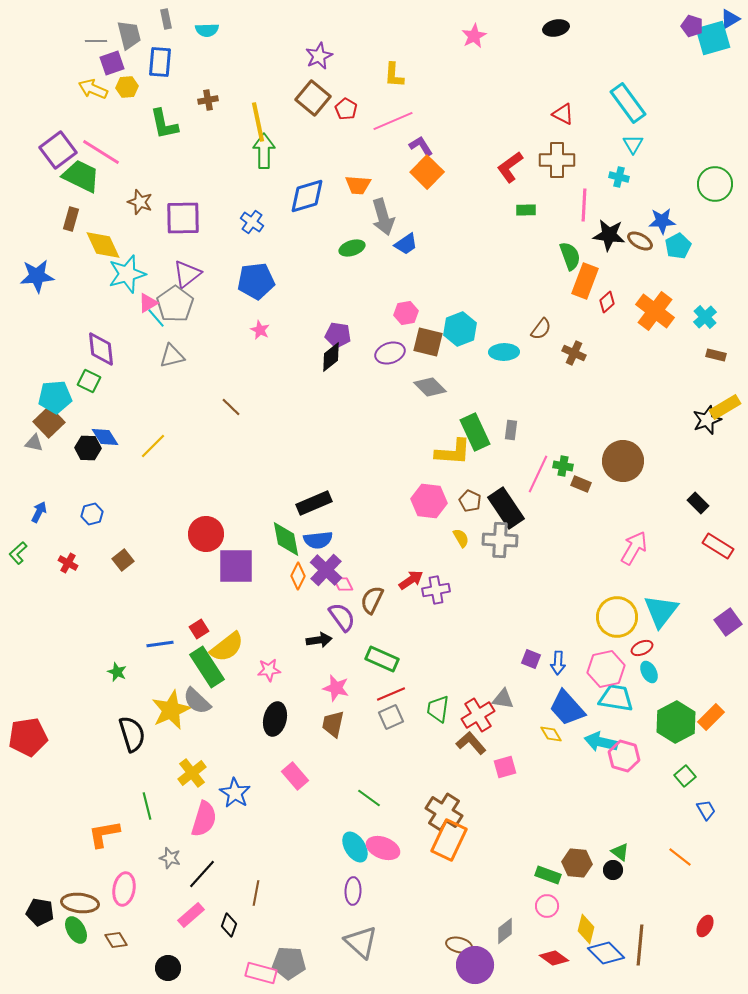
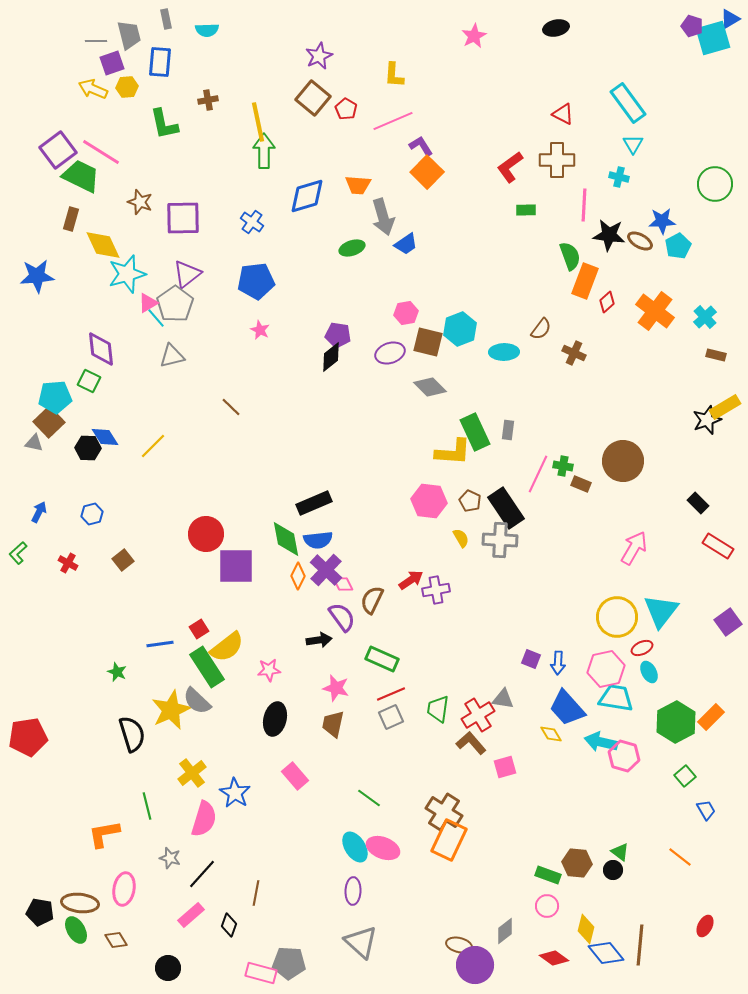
gray rectangle at (511, 430): moved 3 px left
blue diamond at (606, 953): rotated 6 degrees clockwise
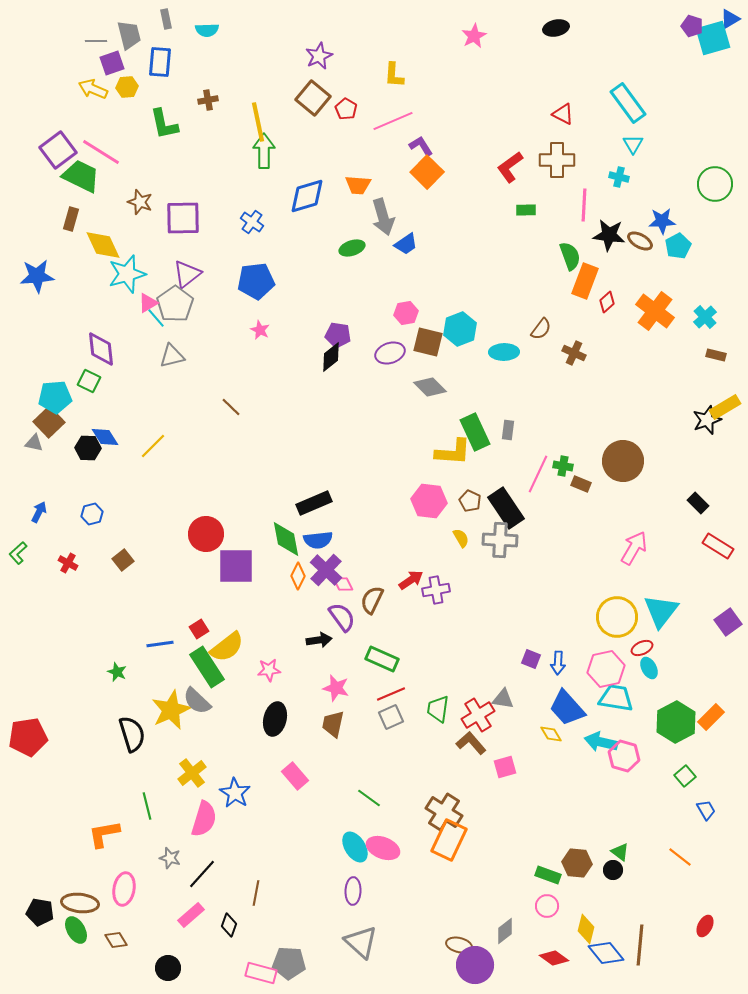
cyan ellipse at (649, 672): moved 4 px up
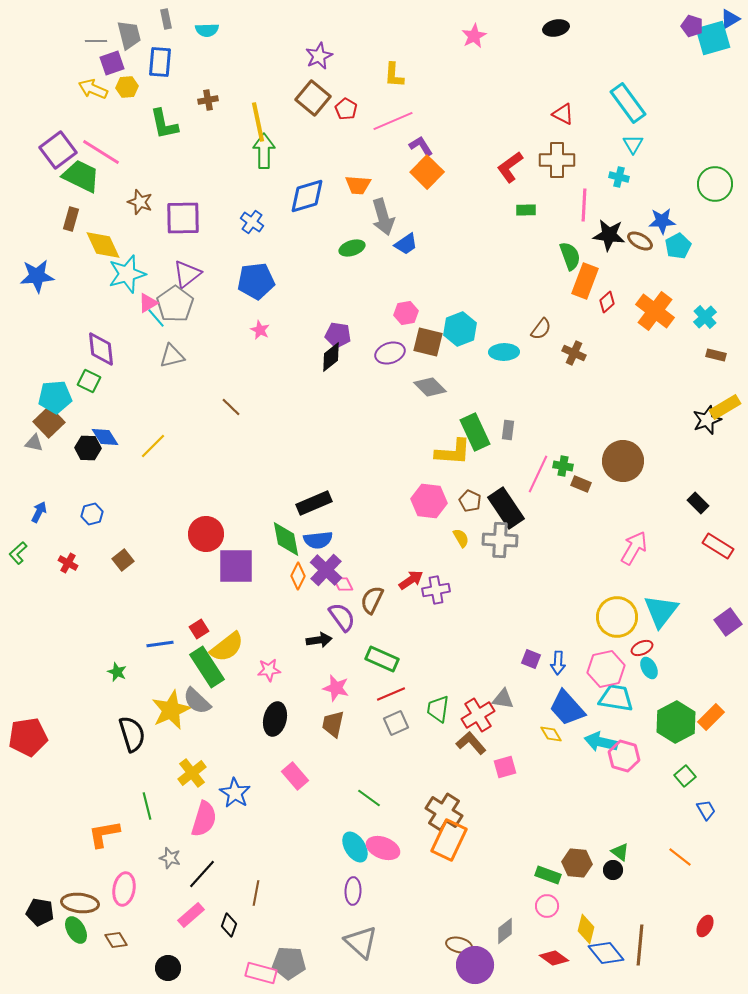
gray square at (391, 717): moved 5 px right, 6 px down
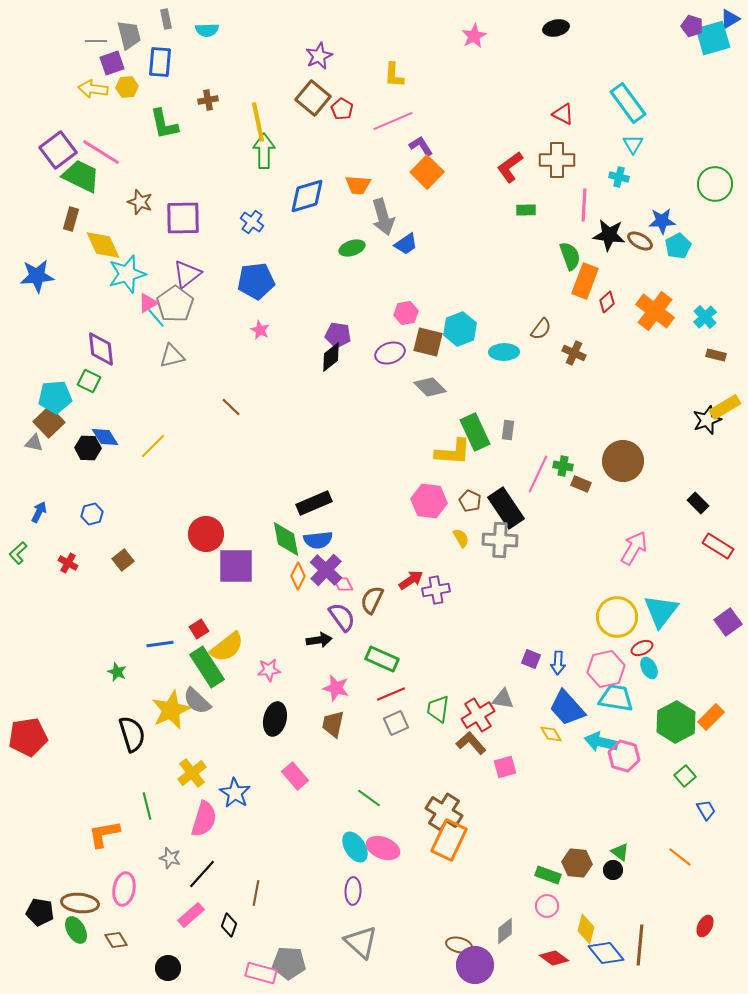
yellow arrow at (93, 89): rotated 16 degrees counterclockwise
red pentagon at (346, 109): moved 4 px left
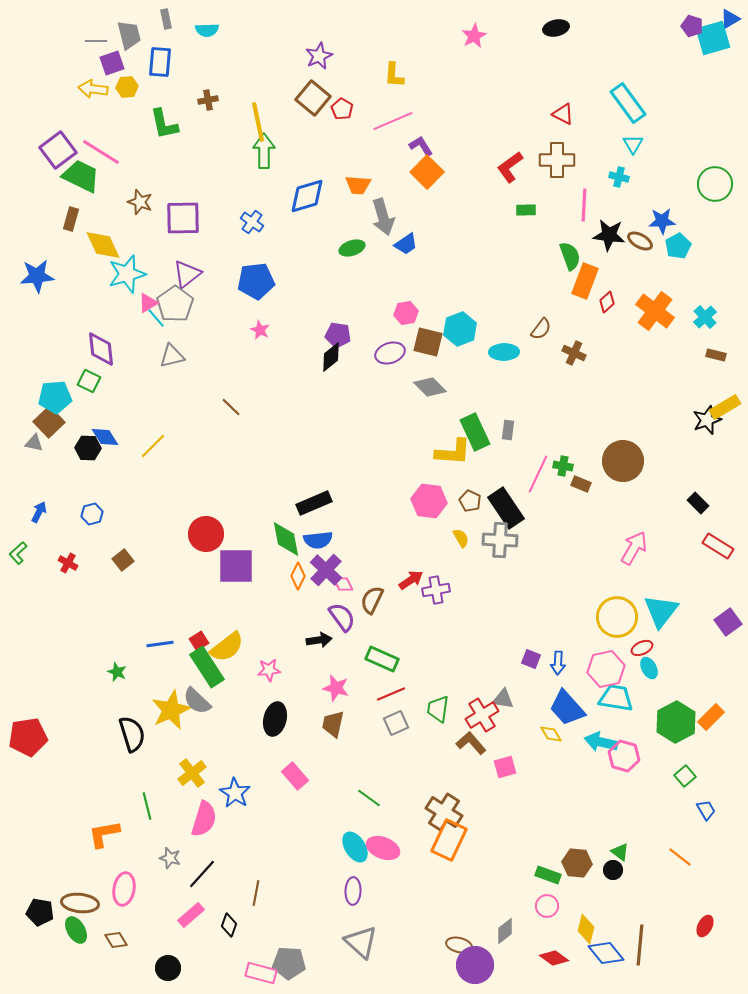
red square at (199, 629): moved 12 px down
red cross at (478, 715): moved 4 px right
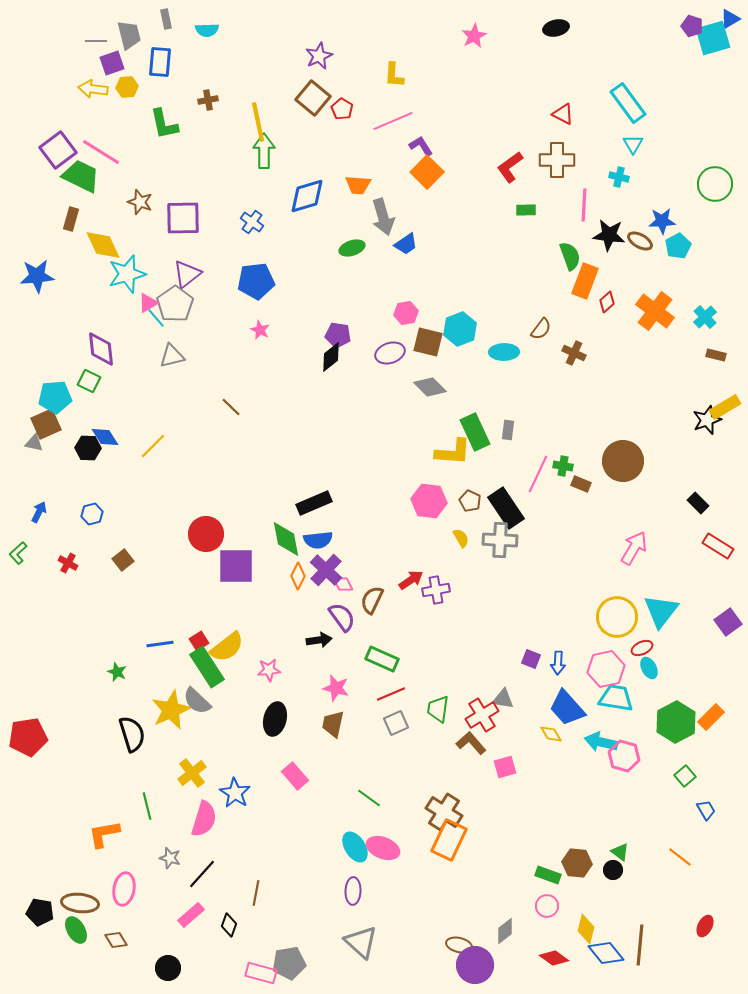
brown square at (49, 422): moved 3 px left, 2 px down; rotated 20 degrees clockwise
gray pentagon at (289, 963): rotated 12 degrees counterclockwise
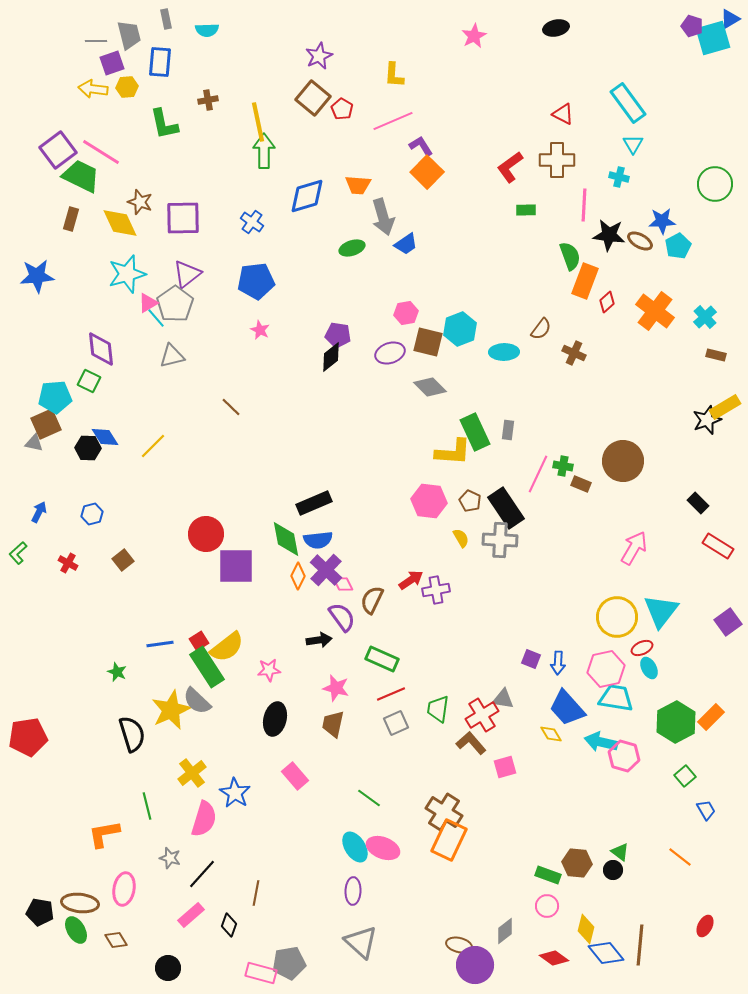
yellow diamond at (103, 245): moved 17 px right, 22 px up
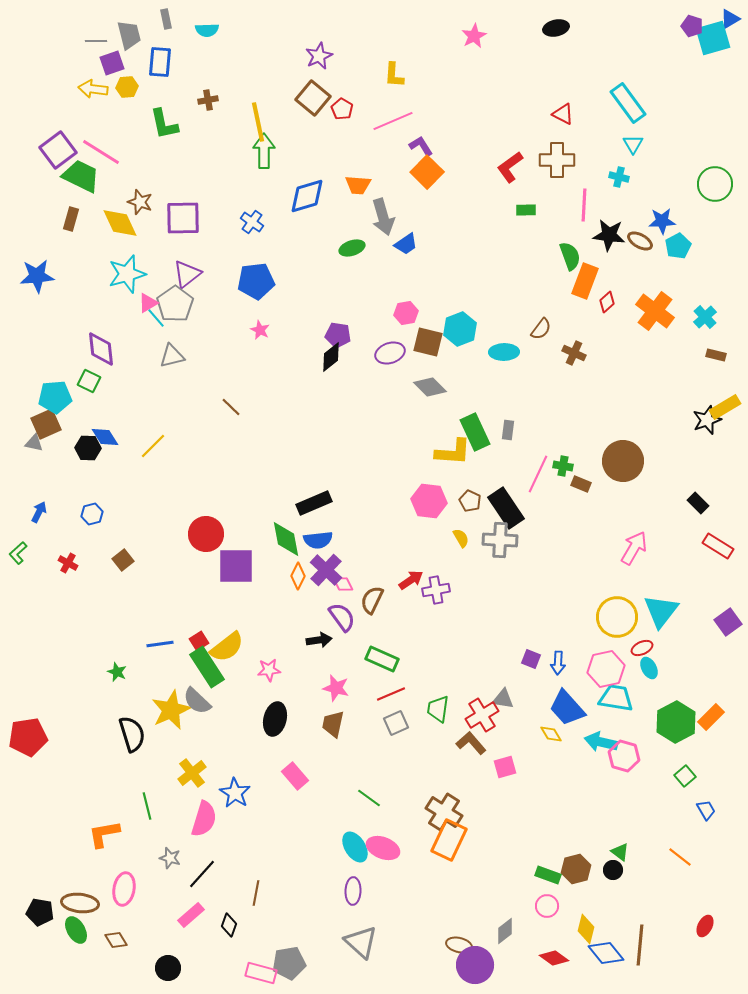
brown hexagon at (577, 863): moved 1 px left, 6 px down; rotated 20 degrees counterclockwise
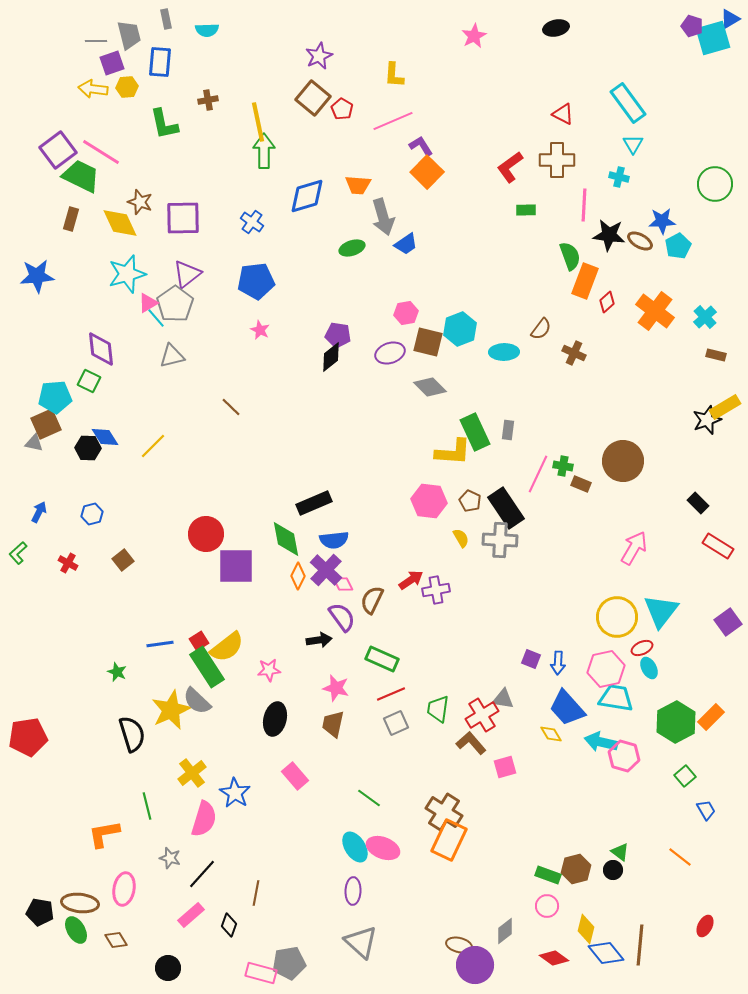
blue semicircle at (318, 540): moved 16 px right
